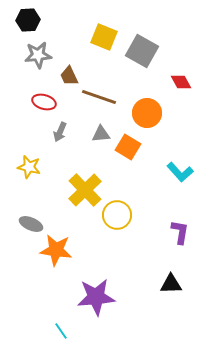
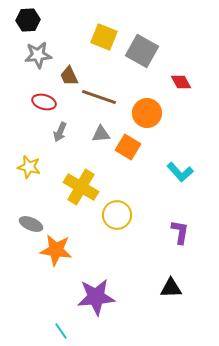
yellow cross: moved 4 px left, 3 px up; rotated 16 degrees counterclockwise
black triangle: moved 4 px down
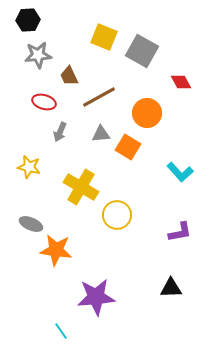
brown line: rotated 48 degrees counterclockwise
purple L-shape: rotated 70 degrees clockwise
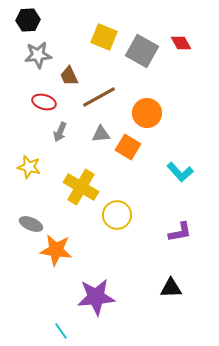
red diamond: moved 39 px up
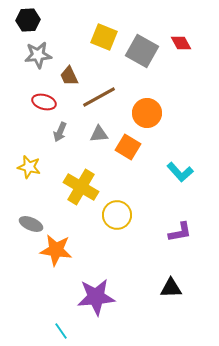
gray triangle: moved 2 px left
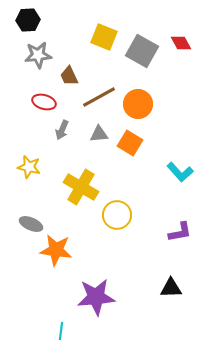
orange circle: moved 9 px left, 9 px up
gray arrow: moved 2 px right, 2 px up
orange square: moved 2 px right, 4 px up
cyan line: rotated 42 degrees clockwise
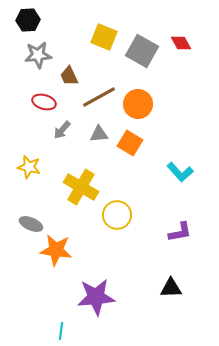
gray arrow: rotated 18 degrees clockwise
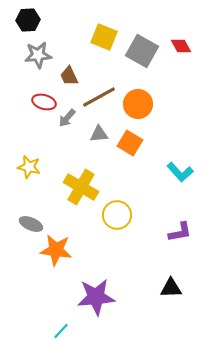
red diamond: moved 3 px down
gray arrow: moved 5 px right, 12 px up
cyan line: rotated 36 degrees clockwise
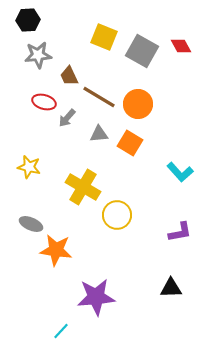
brown line: rotated 60 degrees clockwise
yellow cross: moved 2 px right
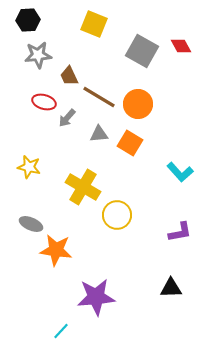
yellow square: moved 10 px left, 13 px up
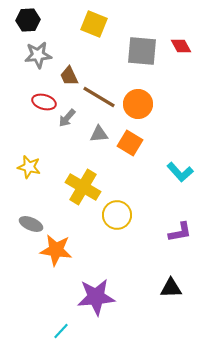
gray square: rotated 24 degrees counterclockwise
